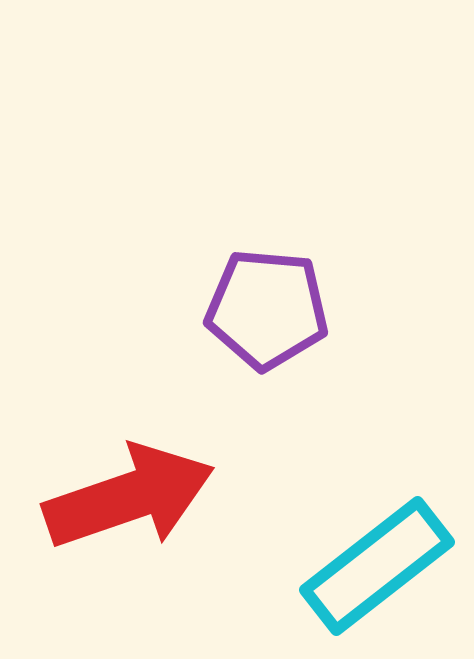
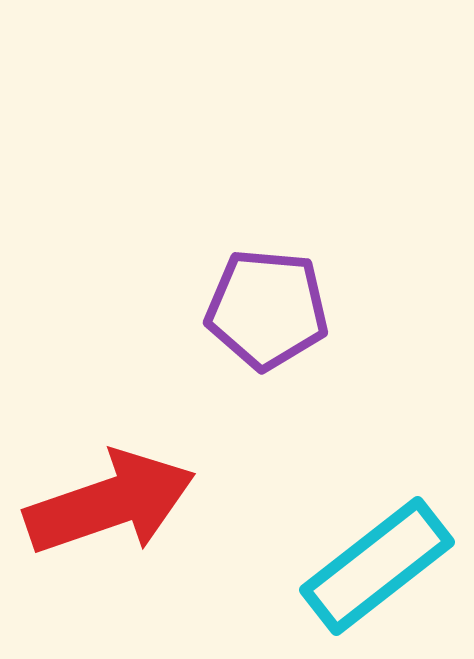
red arrow: moved 19 px left, 6 px down
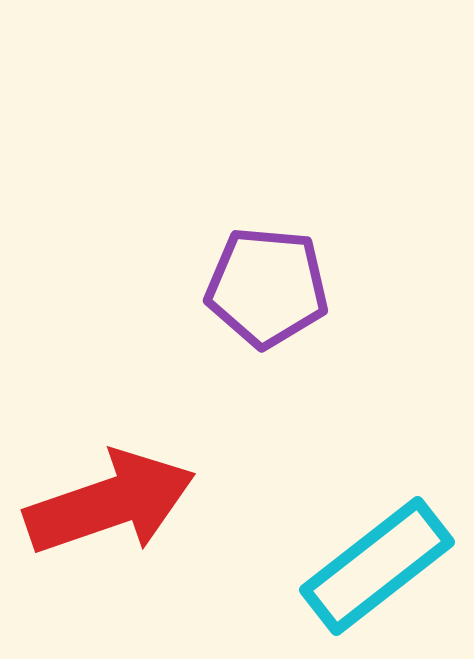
purple pentagon: moved 22 px up
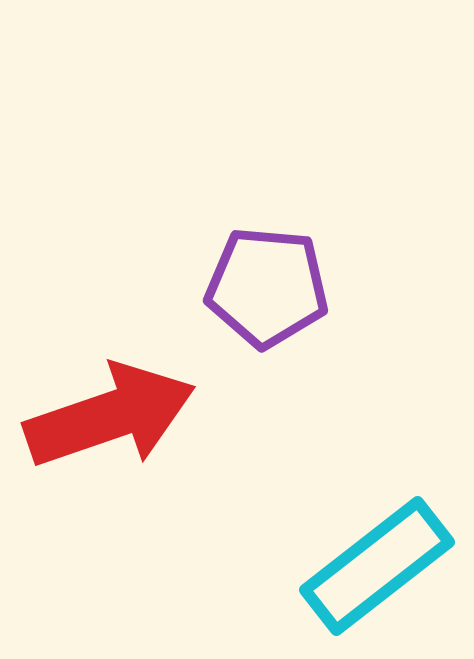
red arrow: moved 87 px up
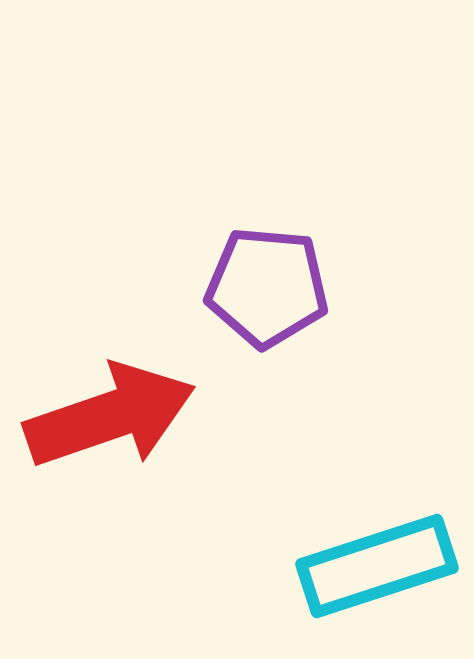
cyan rectangle: rotated 20 degrees clockwise
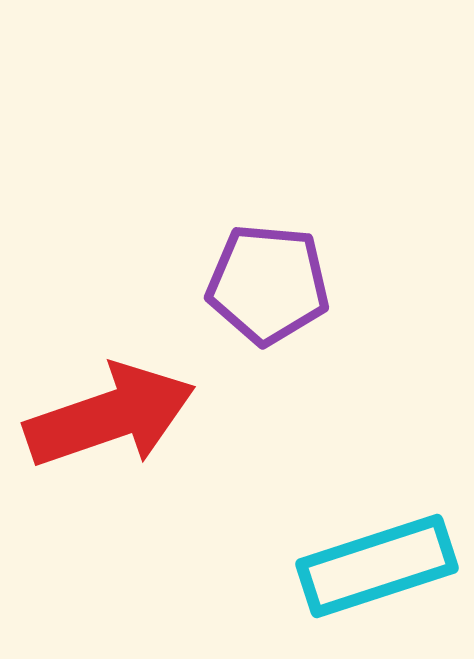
purple pentagon: moved 1 px right, 3 px up
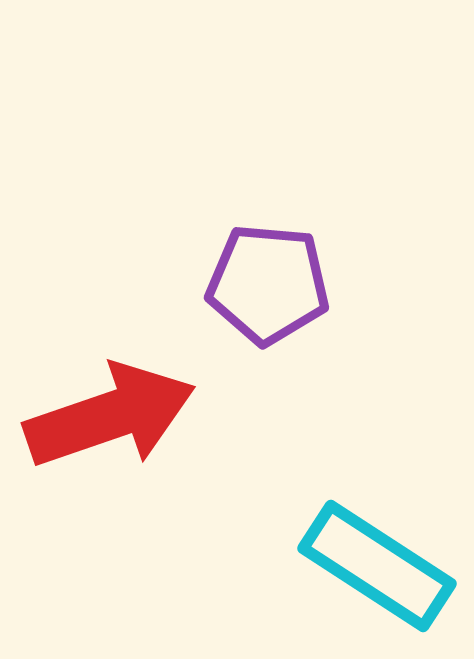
cyan rectangle: rotated 51 degrees clockwise
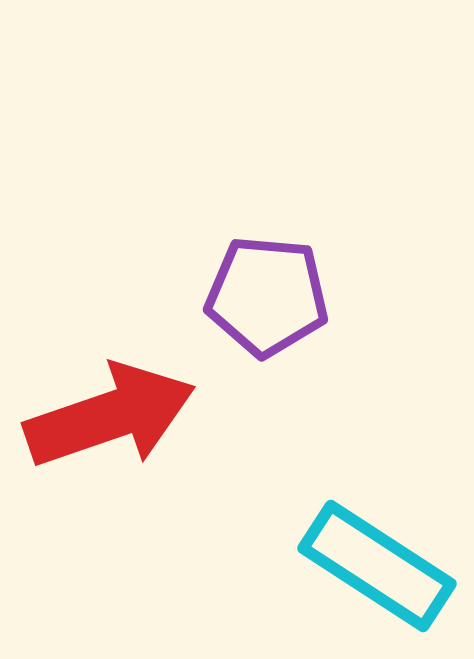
purple pentagon: moved 1 px left, 12 px down
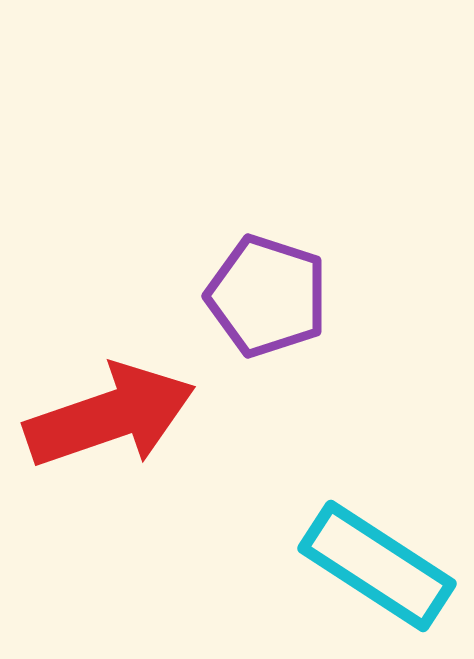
purple pentagon: rotated 13 degrees clockwise
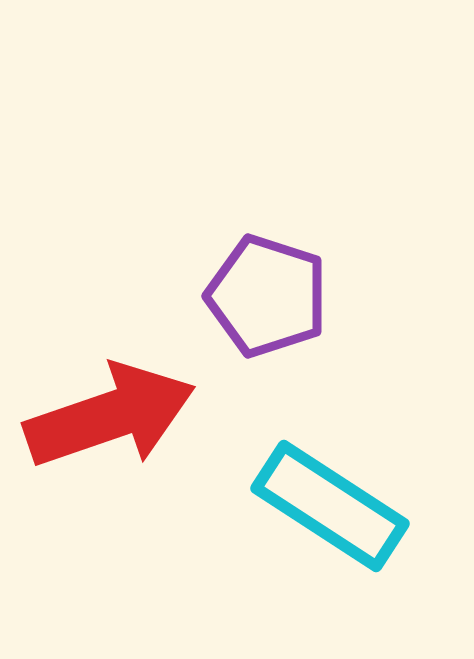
cyan rectangle: moved 47 px left, 60 px up
